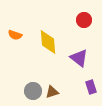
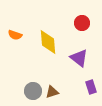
red circle: moved 2 px left, 3 px down
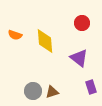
yellow diamond: moved 3 px left, 1 px up
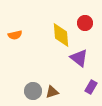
red circle: moved 3 px right
orange semicircle: rotated 32 degrees counterclockwise
yellow diamond: moved 16 px right, 6 px up
purple rectangle: rotated 48 degrees clockwise
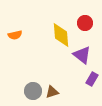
purple triangle: moved 3 px right, 3 px up
purple rectangle: moved 1 px right, 8 px up
